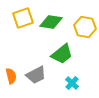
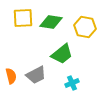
yellow square: rotated 15 degrees clockwise
cyan cross: rotated 24 degrees clockwise
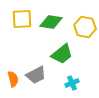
yellow square: moved 1 px left, 1 px down
orange semicircle: moved 2 px right, 3 px down
